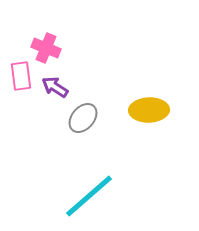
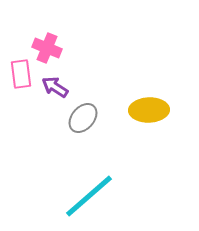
pink cross: moved 1 px right
pink rectangle: moved 2 px up
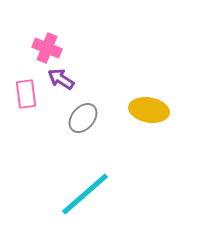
pink rectangle: moved 5 px right, 20 px down
purple arrow: moved 6 px right, 8 px up
yellow ellipse: rotated 12 degrees clockwise
cyan line: moved 4 px left, 2 px up
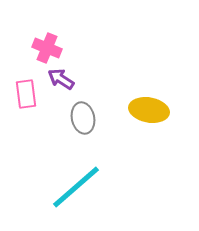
gray ellipse: rotated 52 degrees counterclockwise
cyan line: moved 9 px left, 7 px up
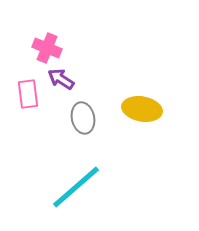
pink rectangle: moved 2 px right
yellow ellipse: moved 7 px left, 1 px up
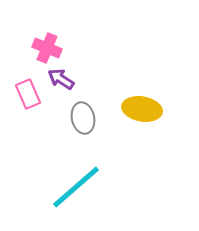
pink rectangle: rotated 16 degrees counterclockwise
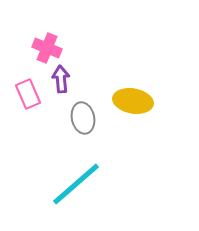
purple arrow: rotated 52 degrees clockwise
yellow ellipse: moved 9 px left, 8 px up
cyan line: moved 3 px up
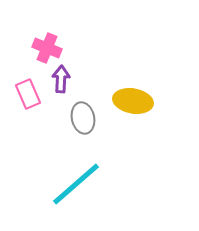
purple arrow: rotated 8 degrees clockwise
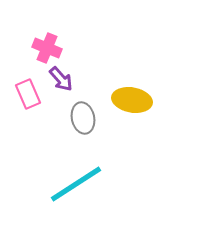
purple arrow: rotated 136 degrees clockwise
yellow ellipse: moved 1 px left, 1 px up
cyan line: rotated 8 degrees clockwise
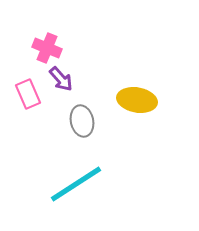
yellow ellipse: moved 5 px right
gray ellipse: moved 1 px left, 3 px down
